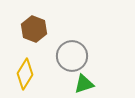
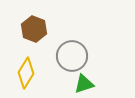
yellow diamond: moved 1 px right, 1 px up
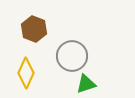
yellow diamond: rotated 8 degrees counterclockwise
green triangle: moved 2 px right
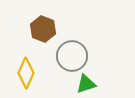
brown hexagon: moved 9 px right
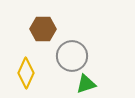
brown hexagon: rotated 20 degrees counterclockwise
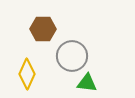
yellow diamond: moved 1 px right, 1 px down
green triangle: moved 1 px right, 1 px up; rotated 25 degrees clockwise
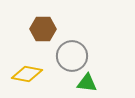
yellow diamond: rotated 76 degrees clockwise
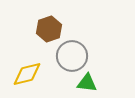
brown hexagon: moved 6 px right; rotated 20 degrees counterclockwise
yellow diamond: rotated 24 degrees counterclockwise
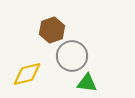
brown hexagon: moved 3 px right, 1 px down
